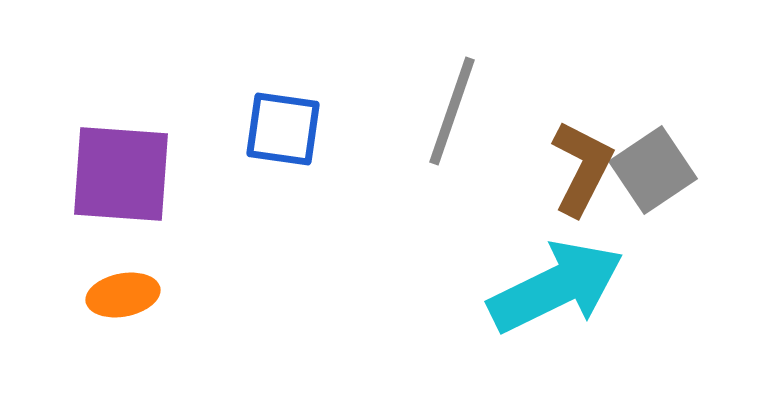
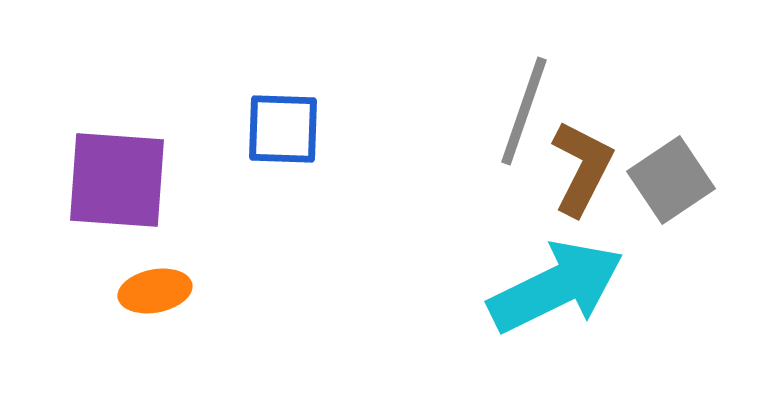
gray line: moved 72 px right
blue square: rotated 6 degrees counterclockwise
gray square: moved 18 px right, 10 px down
purple square: moved 4 px left, 6 px down
orange ellipse: moved 32 px right, 4 px up
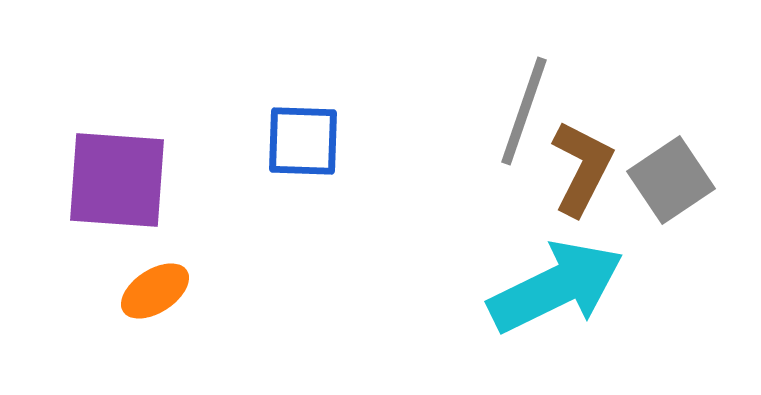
blue square: moved 20 px right, 12 px down
orange ellipse: rotated 22 degrees counterclockwise
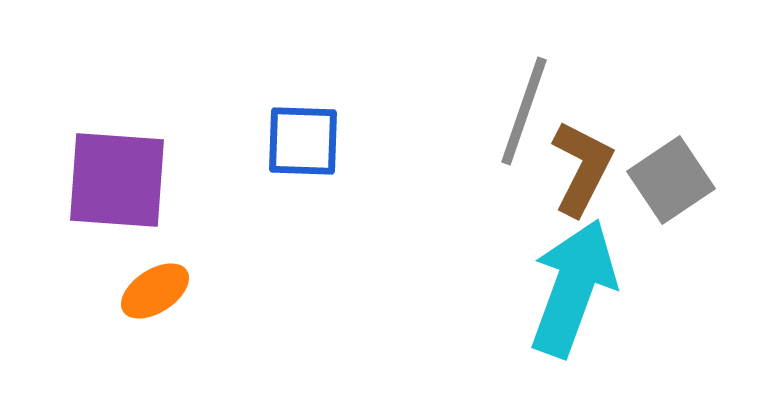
cyan arrow: moved 17 px right, 1 px down; rotated 44 degrees counterclockwise
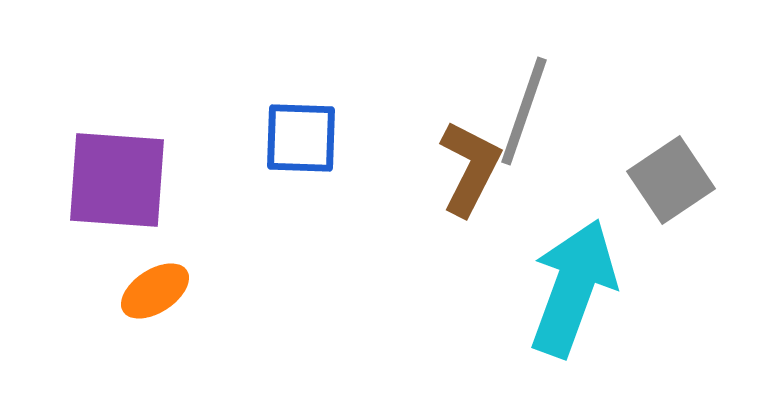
blue square: moved 2 px left, 3 px up
brown L-shape: moved 112 px left
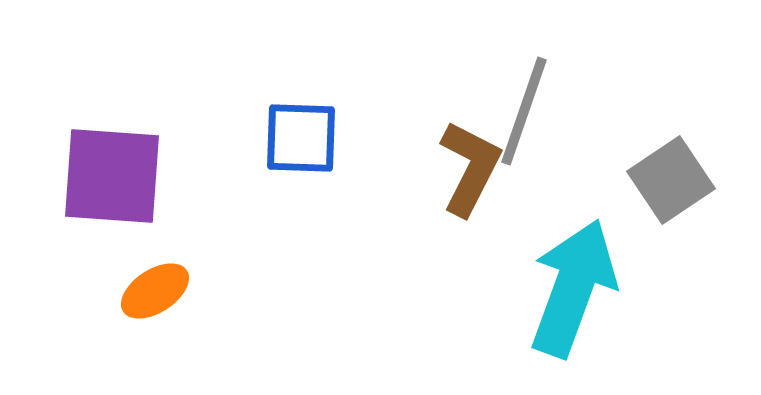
purple square: moved 5 px left, 4 px up
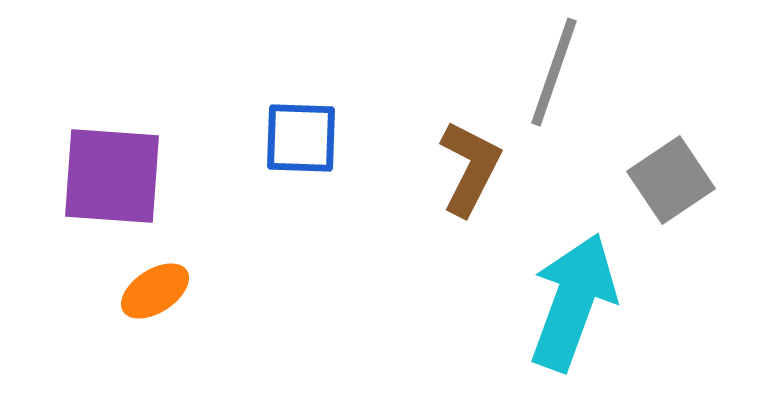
gray line: moved 30 px right, 39 px up
cyan arrow: moved 14 px down
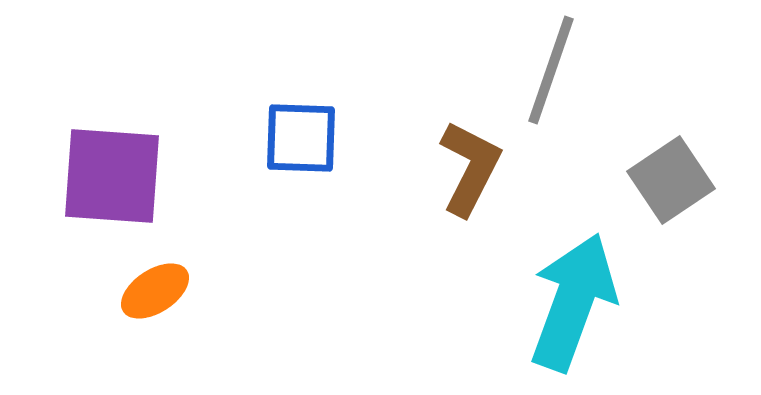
gray line: moved 3 px left, 2 px up
